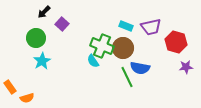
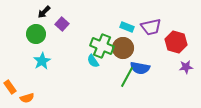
cyan rectangle: moved 1 px right, 1 px down
green circle: moved 4 px up
green line: rotated 55 degrees clockwise
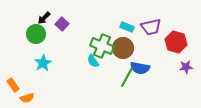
black arrow: moved 6 px down
cyan star: moved 1 px right, 2 px down
orange rectangle: moved 3 px right, 2 px up
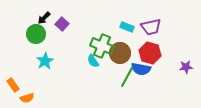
red hexagon: moved 26 px left, 11 px down
brown circle: moved 3 px left, 5 px down
cyan star: moved 2 px right, 2 px up
blue semicircle: moved 1 px right, 1 px down
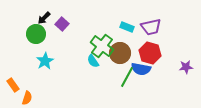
green cross: rotated 15 degrees clockwise
orange semicircle: rotated 56 degrees counterclockwise
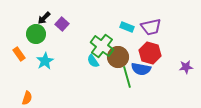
brown circle: moved 2 px left, 4 px down
green line: rotated 45 degrees counterclockwise
orange rectangle: moved 6 px right, 31 px up
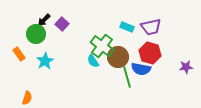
black arrow: moved 2 px down
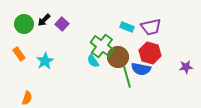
green circle: moved 12 px left, 10 px up
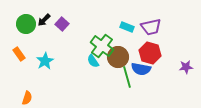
green circle: moved 2 px right
